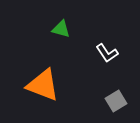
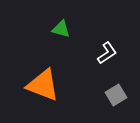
white L-shape: rotated 90 degrees counterclockwise
gray square: moved 6 px up
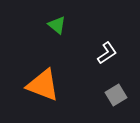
green triangle: moved 4 px left, 4 px up; rotated 24 degrees clockwise
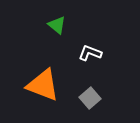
white L-shape: moved 17 px left; rotated 125 degrees counterclockwise
gray square: moved 26 px left, 3 px down; rotated 10 degrees counterclockwise
